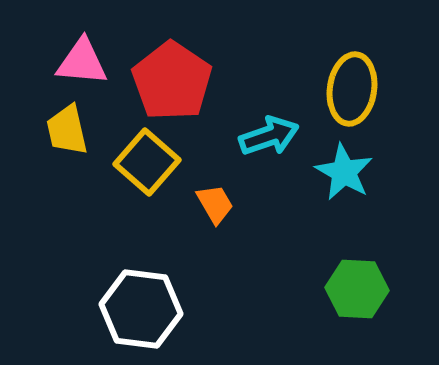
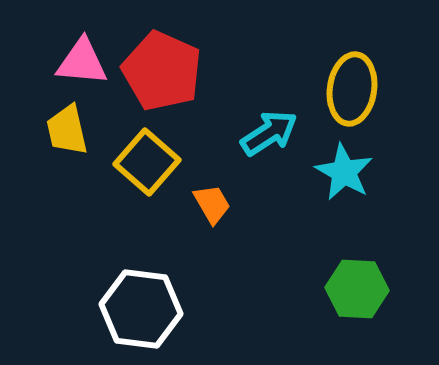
red pentagon: moved 10 px left, 10 px up; rotated 10 degrees counterclockwise
cyan arrow: moved 3 px up; rotated 14 degrees counterclockwise
orange trapezoid: moved 3 px left
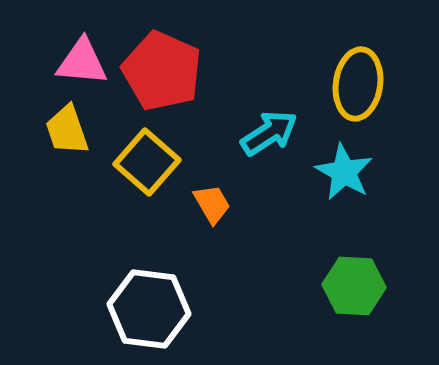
yellow ellipse: moved 6 px right, 5 px up
yellow trapezoid: rotated 6 degrees counterclockwise
green hexagon: moved 3 px left, 3 px up
white hexagon: moved 8 px right
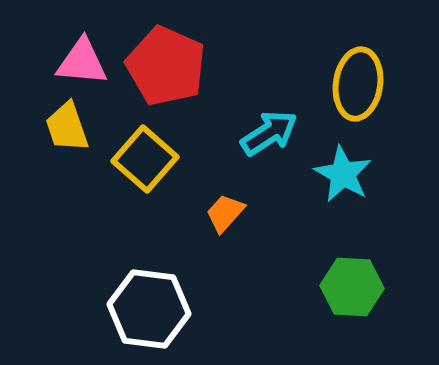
red pentagon: moved 4 px right, 5 px up
yellow trapezoid: moved 3 px up
yellow square: moved 2 px left, 3 px up
cyan star: moved 1 px left, 2 px down
orange trapezoid: moved 13 px right, 9 px down; rotated 108 degrees counterclockwise
green hexagon: moved 2 px left, 1 px down
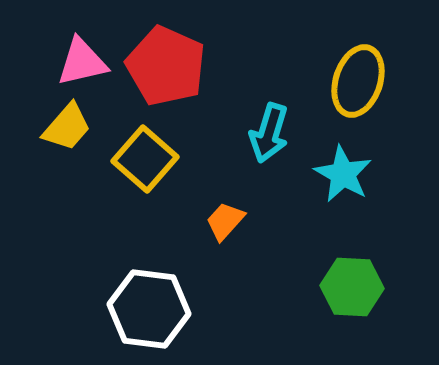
pink triangle: rotated 18 degrees counterclockwise
yellow ellipse: moved 3 px up; rotated 10 degrees clockwise
yellow trapezoid: rotated 120 degrees counterclockwise
cyan arrow: rotated 140 degrees clockwise
orange trapezoid: moved 8 px down
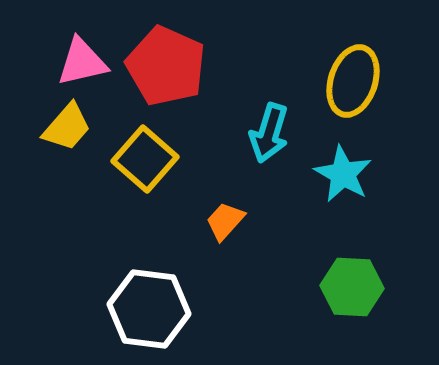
yellow ellipse: moved 5 px left
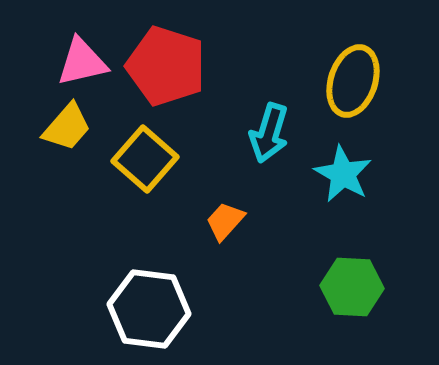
red pentagon: rotated 6 degrees counterclockwise
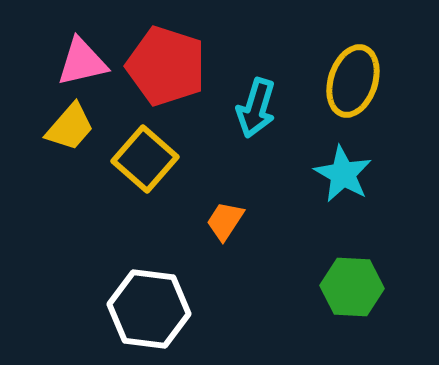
yellow trapezoid: moved 3 px right
cyan arrow: moved 13 px left, 25 px up
orange trapezoid: rotated 9 degrees counterclockwise
